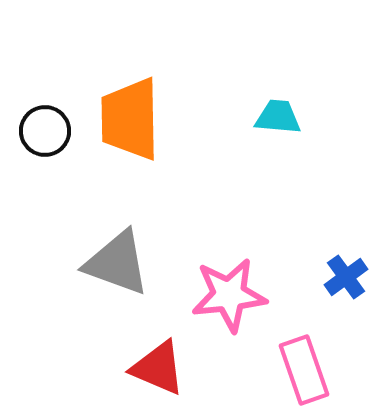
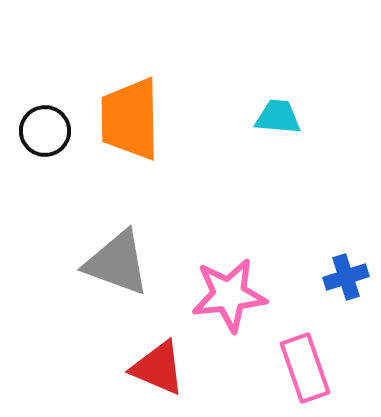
blue cross: rotated 18 degrees clockwise
pink rectangle: moved 1 px right, 2 px up
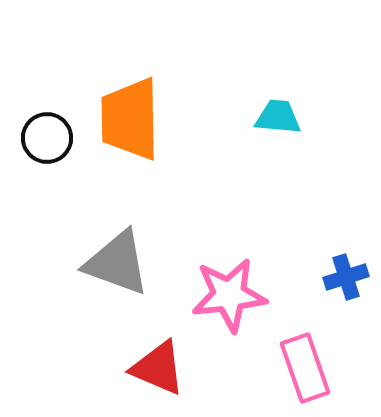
black circle: moved 2 px right, 7 px down
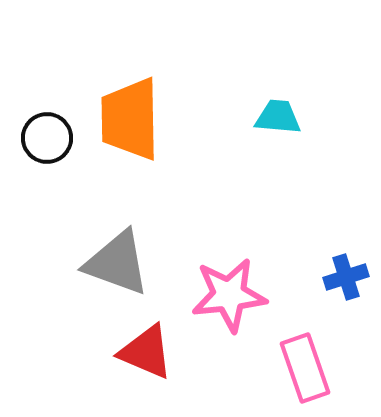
red triangle: moved 12 px left, 16 px up
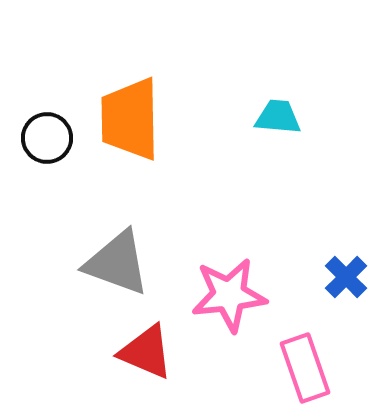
blue cross: rotated 27 degrees counterclockwise
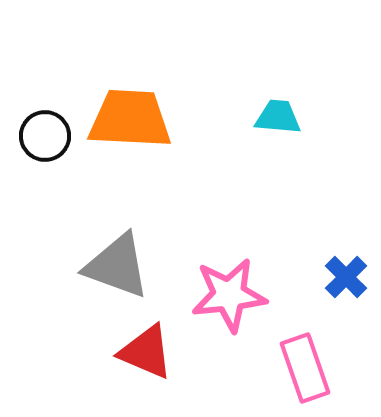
orange trapezoid: rotated 94 degrees clockwise
black circle: moved 2 px left, 2 px up
gray triangle: moved 3 px down
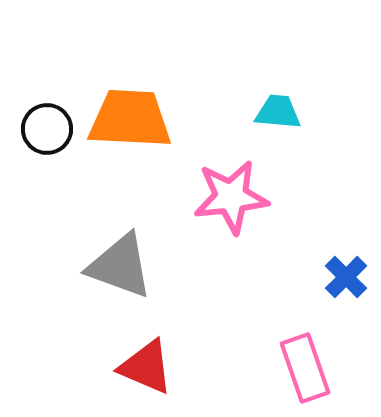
cyan trapezoid: moved 5 px up
black circle: moved 2 px right, 7 px up
gray triangle: moved 3 px right
pink star: moved 2 px right, 98 px up
red triangle: moved 15 px down
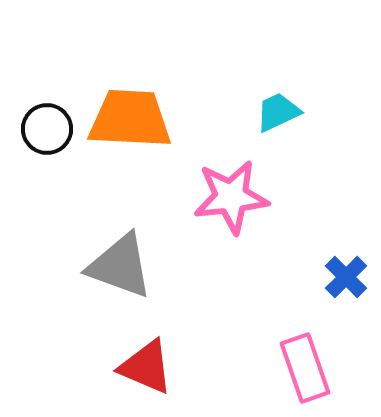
cyan trapezoid: rotated 30 degrees counterclockwise
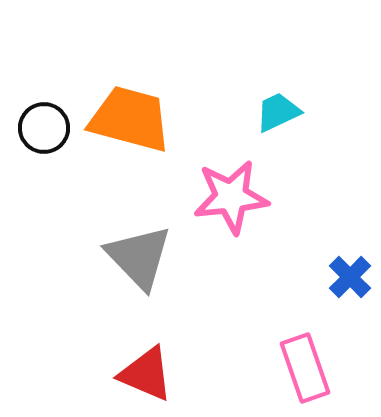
orange trapezoid: rotated 12 degrees clockwise
black circle: moved 3 px left, 1 px up
gray triangle: moved 19 px right, 9 px up; rotated 26 degrees clockwise
blue cross: moved 4 px right
red triangle: moved 7 px down
